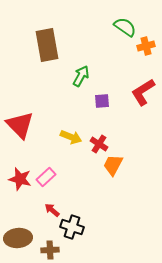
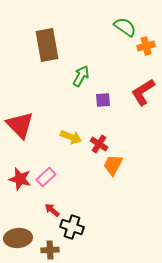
purple square: moved 1 px right, 1 px up
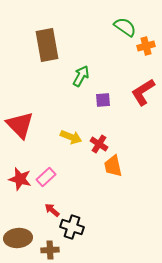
orange trapezoid: moved 1 px down; rotated 40 degrees counterclockwise
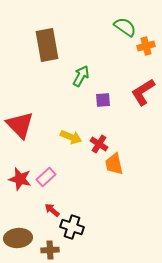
orange trapezoid: moved 1 px right, 2 px up
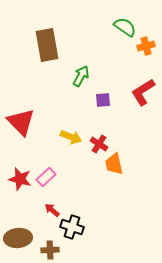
red triangle: moved 1 px right, 3 px up
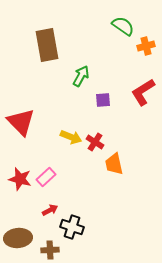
green semicircle: moved 2 px left, 1 px up
red cross: moved 4 px left, 2 px up
red arrow: moved 2 px left; rotated 112 degrees clockwise
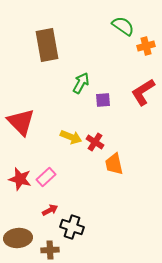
green arrow: moved 7 px down
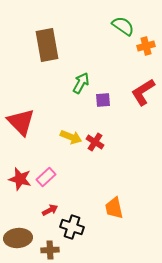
orange trapezoid: moved 44 px down
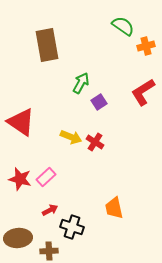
purple square: moved 4 px left, 2 px down; rotated 28 degrees counterclockwise
red triangle: rotated 12 degrees counterclockwise
brown cross: moved 1 px left, 1 px down
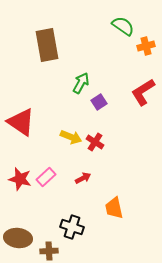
red arrow: moved 33 px right, 32 px up
brown ellipse: rotated 12 degrees clockwise
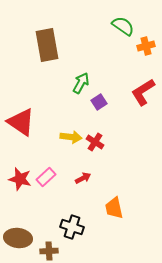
yellow arrow: rotated 15 degrees counterclockwise
